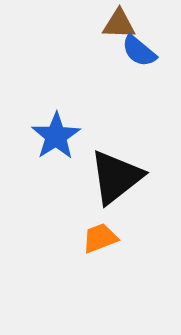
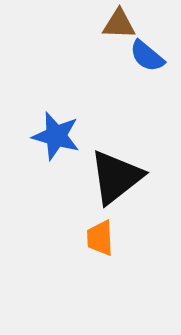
blue semicircle: moved 8 px right, 5 px down
blue star: rotated 24 degrees counterclockwise
orange trapezoid: rotated 72 degrees counterclockwise
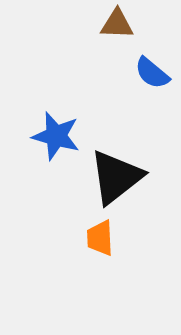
brown triangle: moved 2 px left
blue semicircle: moved 5 px right, 17 px down
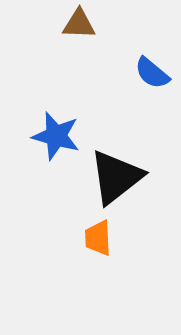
brown triangle: moved 38 px left
orange trapezoid: moved 2 px left
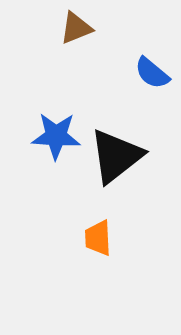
brown triangle: moved 3 px left, 4 px down; rotated 24 degrees counterclockwise
blue star: rotated 12 degrees counterclockwise
black triangle: moved 21 px up
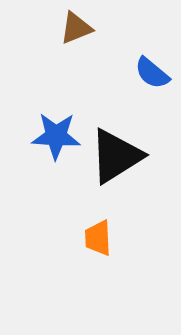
black triangle: rotated 6 degrees clockwise
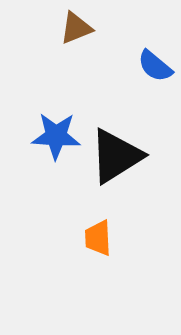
blue semicircle: moved 3 px right, 7 px up
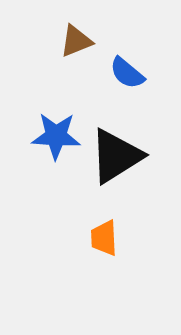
brown triangle: moved 13 px down
blue semicircle: moved 28 px left, 7 px down
orange trapezoid: moved 6 px right
